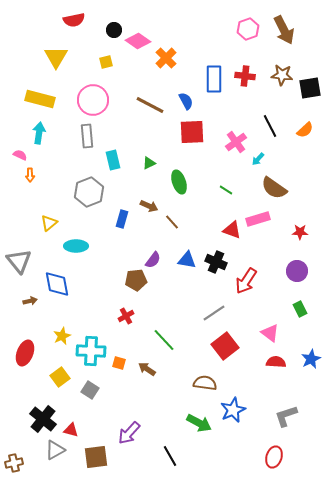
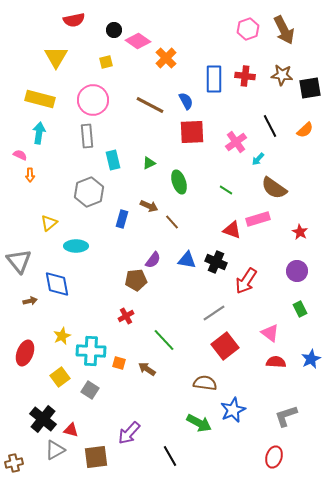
red star at (300, 232): rotated 28 degrees clockwise
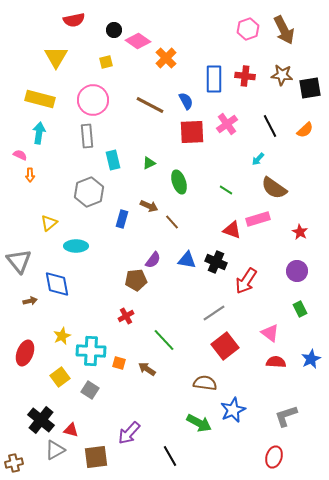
pink cross at (236, 142): moved 9 px left, 18 px up
black cross at (43, 419): moved 2 px left, 1 px down
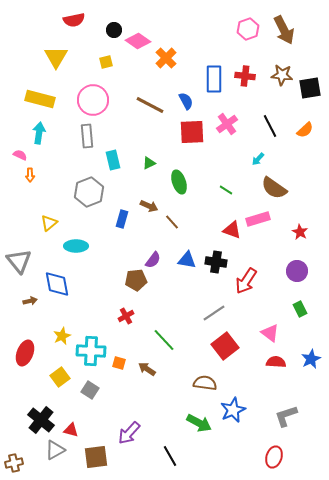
black cross at (216, 262): rotated 15 degrees counterclockwise
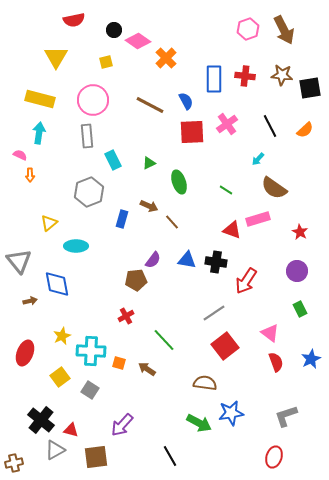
cyan rectangle at (113, 160): rotated 12 degrees counterclockwise
red semicircle at (276, 362): rotated 66 degrees clockwise
blue star at (233, 410): moved 2 px left, 3 px down; rotated 15 degrees clockwise
purple arrow at (129, 433): moved 7 px left, 8 px up
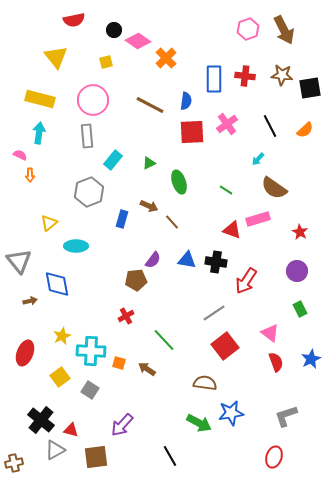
yellow triangle at (56, 57): rotated 10 degrees counterclockwise
blue semicircle at (186, 101): rotated 36 degrees clockwise
cyan rectangle at (113, 160): rotated 66 degrees clockwise
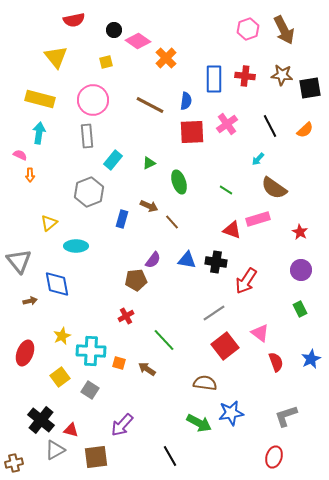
purple circle at (297, 271): moved 4 px right, 1 px up
pink triangle at (270, 333): moved 10 px left
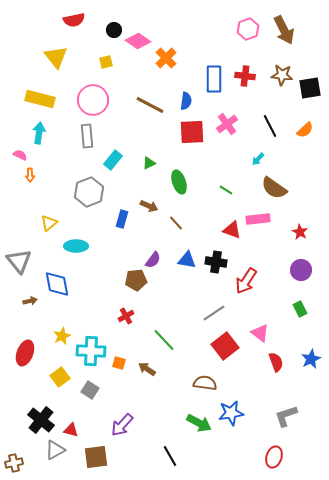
pink rectangle at (258, 219): rotated 10 degrees clockwise
brown line at (172, 222): moved 4 px right, 1 px down
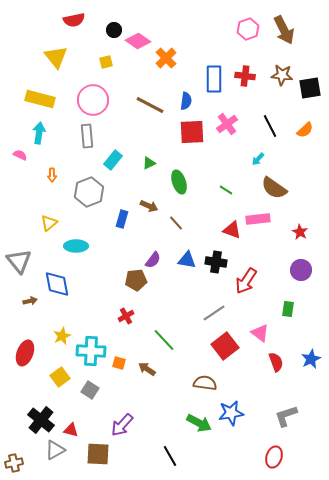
orange arrow at (30, 175): moved 22 px right
green rectangle at (300, 309): moved 12 px left; rotated 35 degrees clockwise
brown square at (96, 457): moved 2 px right, 3 px up; rotated 10 degrees clockwise
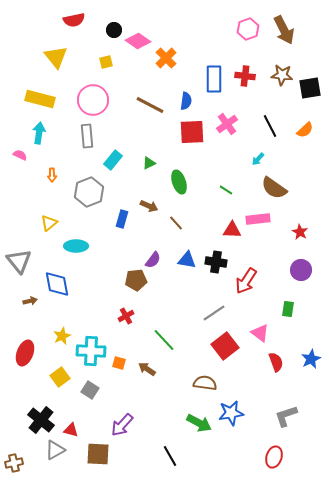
red triangle at (232, 230): rotated 18 degrees counterclockwise
